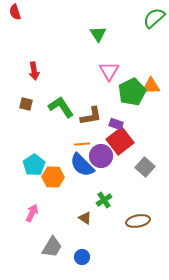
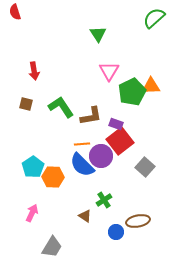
cyan pentagon: moved 1 px left, 2 px down
brown triangle: moved 2 px up
blue circle: moved 34 px right, 25 px up
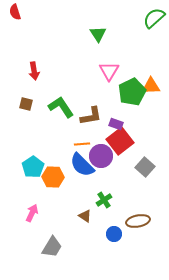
blue circle: moved 2 px left, 2 px down
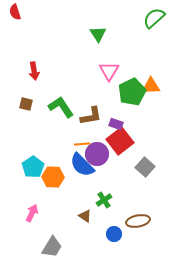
purple circle: moved 4 px left, 2 px up
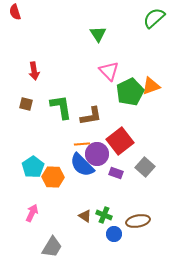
pink triangle: rotated 15 degrees counterclockwise
orange triangle: rotated 18 degrees counterclockwise
green pentagon: moved 2 px left
green L-shape: rotated 24 degrees clockwise
purple rectangle: moved 49 px down
green cross: moved 15 px down; rotated 35 degrees counterclockwise
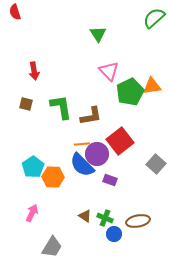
orange triangle: moved 1 px right; rotated 12 degrees clockwise
gray square: moved 11 px right, 3 px up
purple rectangle: moved 6 px left, 7 px down
green cross: moved 1 px right, 3 px down
